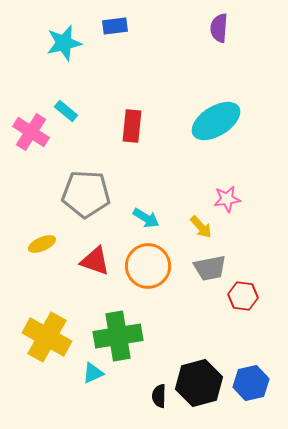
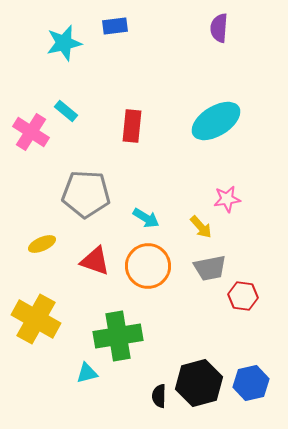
yellow cross: moved 11 px left, 18 px up
cyan triangle: moved 6 px left; rotated 10 degrees clockwise
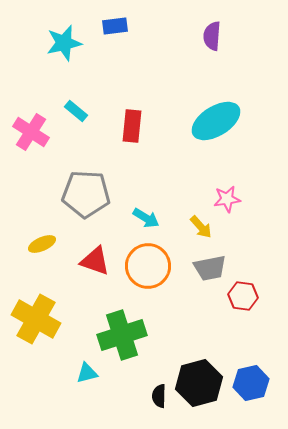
purple semicircle: moved 7 px left, 8 px down
cyan rectangle: moved 10 px right
green cross: moved 4 px right, 1 px up; rotated 9 degrees counterclockwise
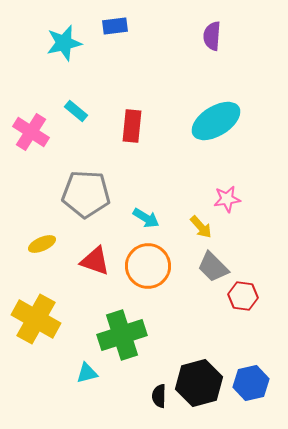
gray trapezoid: moved 3 px right, 1 px up; rotated 56 degrees clockwise
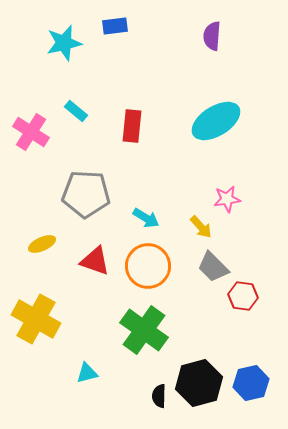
green cross: moved 22 px right, 5 px up; rotated 36 degrees counterclockwise
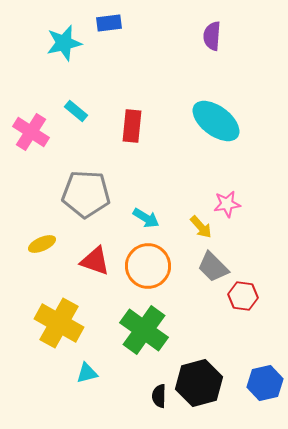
blue rectangle: moved 6 px left, 3 px up
cyan ellipse: rotated 69 degrees clockwise
pink star: moved 5 px down
yellow cross: moved 23 px right, 4 px down
blue hexagon: moved 14 px right
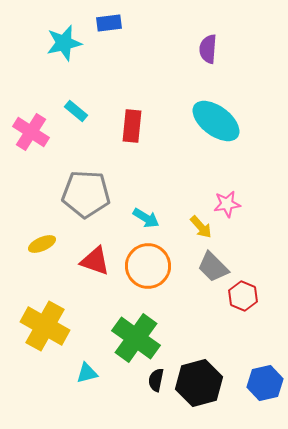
purple semicircle: moved 4 px left, 13 px down
red hexagon: rotated 16 degrees clockwise
yellow cross: moved 14 px left, 3 px down
green cross: moved 8 px left, 8 px down
black semicircle: moved 3 px left, 16 px up; rotated 10 degrees clockwise
